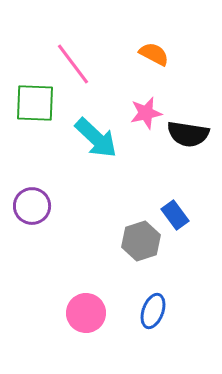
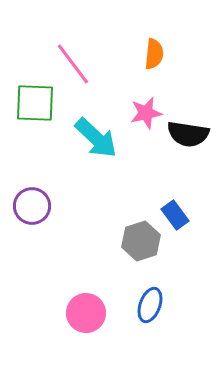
orange semicircle: rotated 68 degrees clockwise
blue ellipse: moved 3 px left, 6 px up
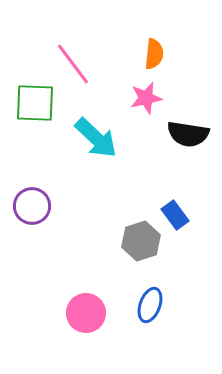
pink star: moved 15 px up
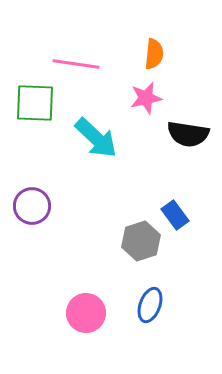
pink line: moved 3 px right; rotated 45 degrees counterclockwise
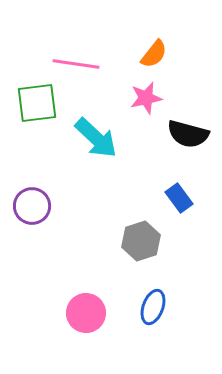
orange semicircle: rotated 32 degrees clockwise
green square: moved 2 px right; rotated 9 degrees counterclockwise
black semicircle: rotated 6 degrees clockwise
blue rectangle: moved 4 px right, 17 px up
blue ellipse: moved 3 px right, 2 px down
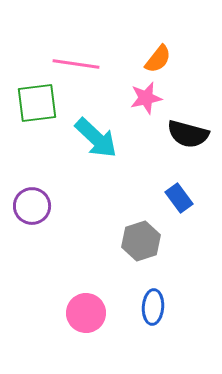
orange semicircle: moved 4 px right, 5 px down
blue ellipse: rotated 16 degrees counterclockwise
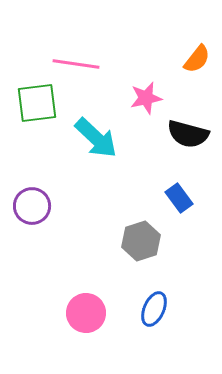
orange semicircle: moved 39 px right
blue ellipse: moved 1 px right, 2 px down; rotated 20 degrees clockwise
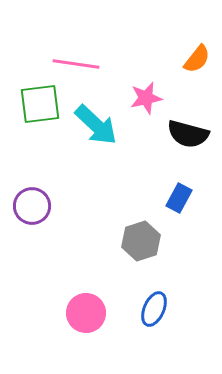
green square: moved 3 px right, 1 px down
cyan arrow: moved 13 px up
blue rectangle: rotated 64 degrees clockwise
